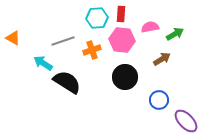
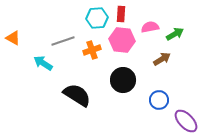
black circle: moved 2 px left, 3 px down
black semicircle: moved 10 px right, 13 px down
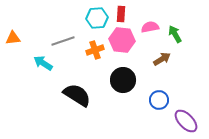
green arrow: rotated 90 degrees counterclockwise
orange triangle: rotated 35 degrees counterclockwise
orange cross: moved 3 px right
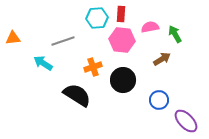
orange cross: moved 2 px left, 17 px down
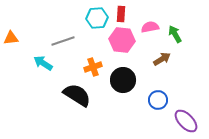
orange triangle: moved 2 px left
blue circle: moved 1 px left
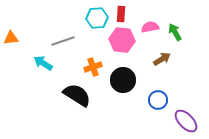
green arrow: moved 2 px up
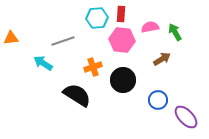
purple ellipse: moved 4 px up
